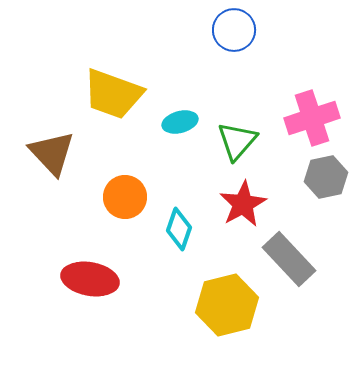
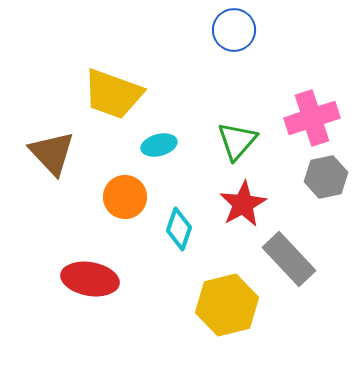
cyan ellipse: moved 21 px left, 23 px down
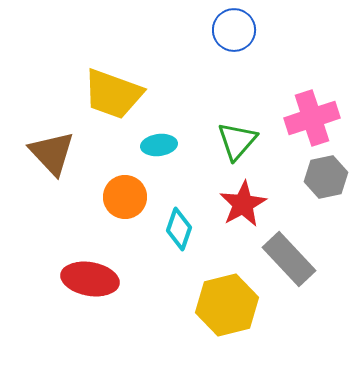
cyan ellipse: rotated 8 degrees clockwise
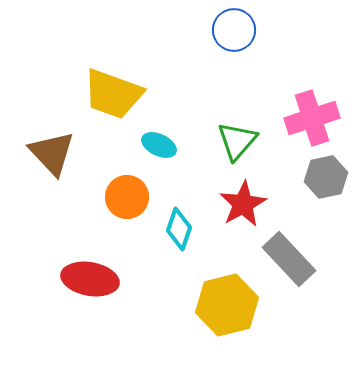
cyan ellipse: rotated 32 degrees clockwise
orange circle: moved 2 px right
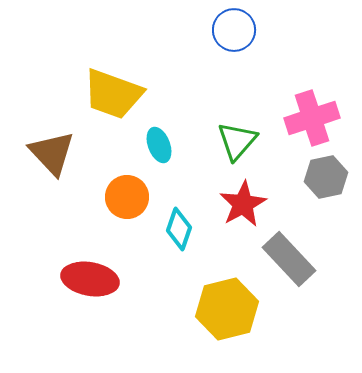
cyan ellipse: rotated 44 degrees clockwise
yellow hexagon: moved 4 px down
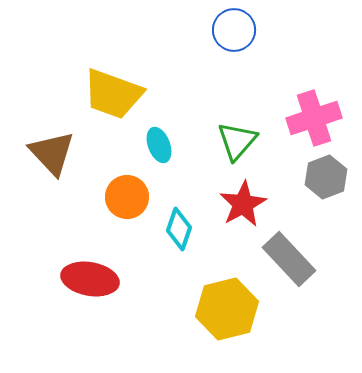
pink cross: moved 2 px right
gray hexagon: rotated 9 degrees counterclockwise
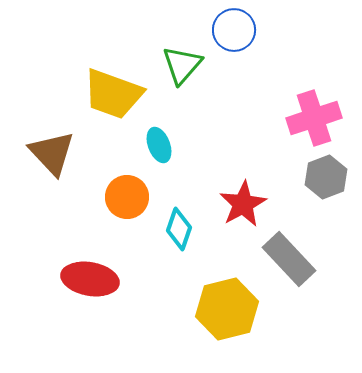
green triangle: moved 55 px left, 76 px up
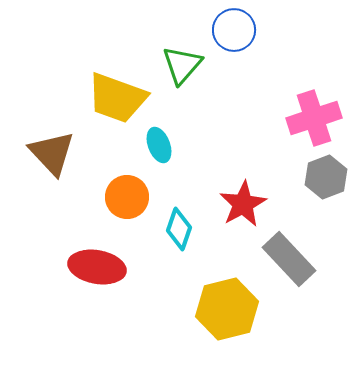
yellow trapezoid: moved 4 px right, 4 px down
red ellipse: moved 7 px right, 12 px up
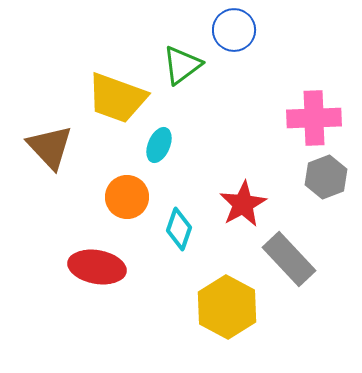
green triangle: rotated 12 degrees clockwise
pink cross: rotated 16 degrees clockwise
cyan ellipse: rotated 44 degrees clockwise
brown triangle: moved 2 px left, 6 px up
yellow hexagon: moved 2 px up; rotated 18 degrees counterclockwise
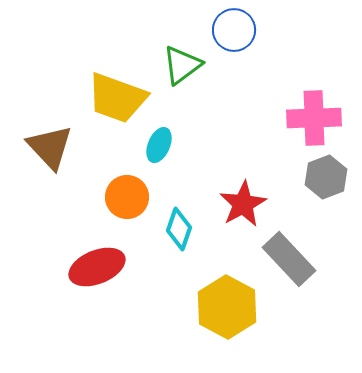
red ellipse: rotated 32 degrees counterclockwise
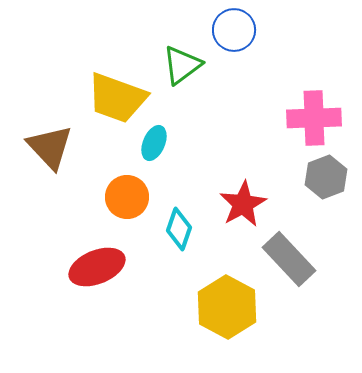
cyan ellipse: moved 5 px left, 2 px up
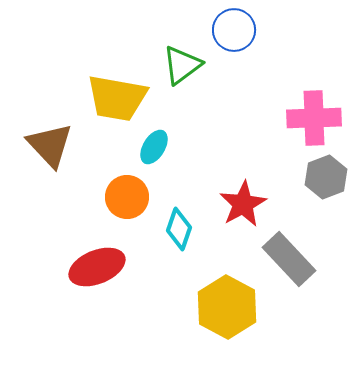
yellow trapezoid: rotated 10 degrees counterclockwise
cyan ellipse: moved 4 px down; rotated 8 degrees clockwise
brown triangle: moved 2 px up
